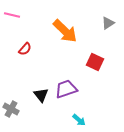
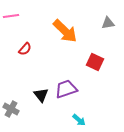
pink line: moved 1 px left, 1 px down; rotated 21 degrees counterclockwise
gray triangle: rotated 24 degrees clockwise
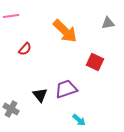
black triangle: moved 1 px left
